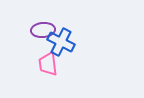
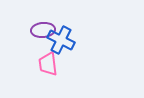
blue cross: moved 2 px up
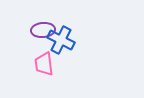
pink trapezoid: moved 4 px left
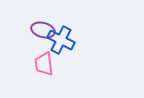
purple ellipse: rotated 20 degrees clockwise
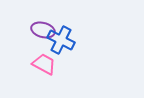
pink trapezoid: rotated 125 degrees clockwise
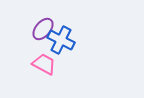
purple ellipse: moved 1 px up; rotated 65 degrees counterclockwise
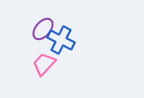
pink trapezoid: rotated 75 degrees counterclockwise
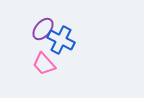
pink trapezoid: rotated 85 degrees counterclockwise
